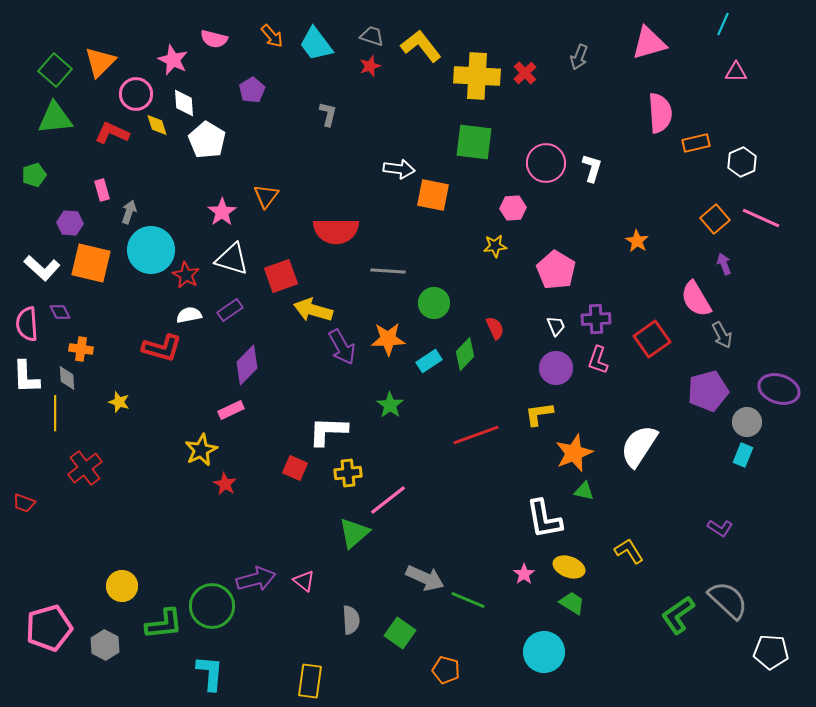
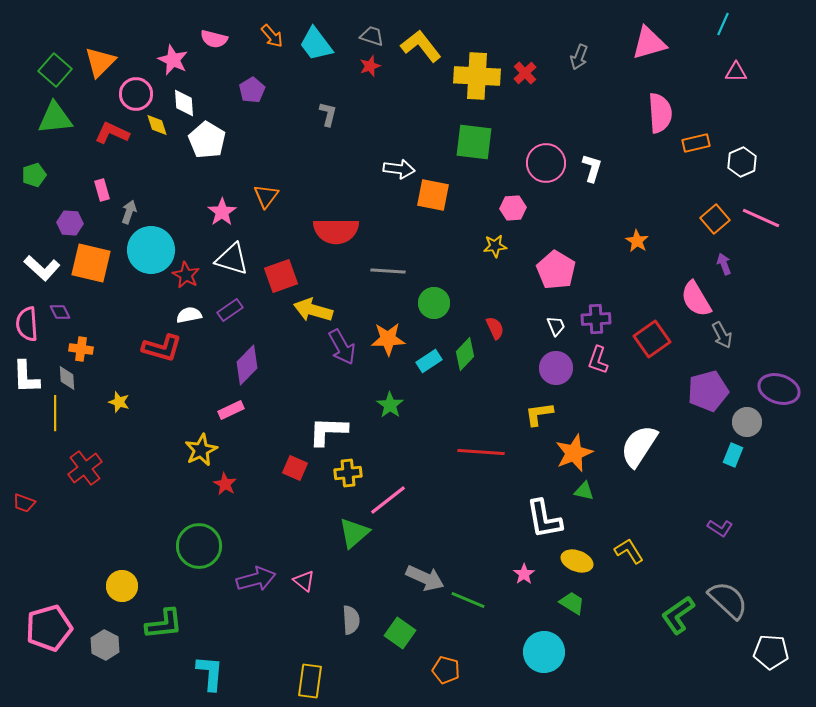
red line at (476, 435): moved 5 px right, 17 px down; rotated 24 degrees clockwise
cyan rectangle at (743, 455): moved 10 px left
yellow ellipse at (569, 567): moved 8 px right, 6 px up
green circle at (212, 606): moved 13 px left, 60 px up
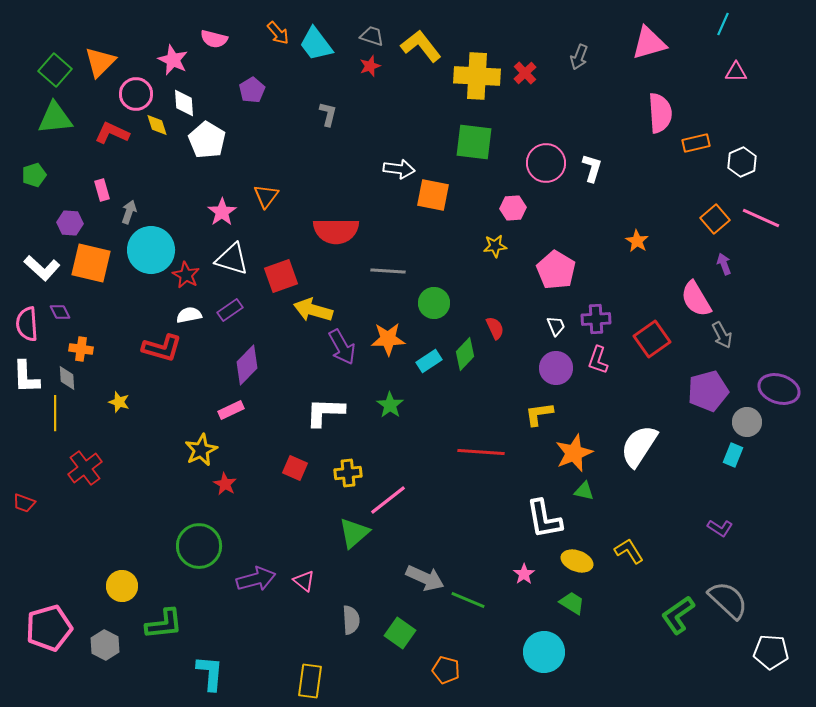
orange arrow at (272, 36): moved 6 px right, 3 px up
white L-shape at (328, 431): moved 3 px left, 19 px up
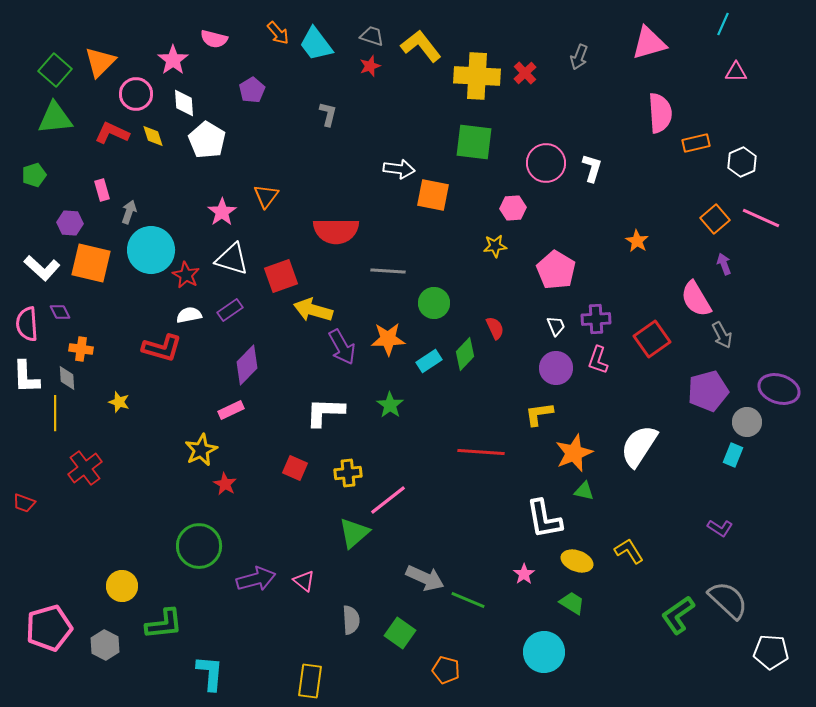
pink star at (173, 60): rotated 12 degrees clockwise
yellow diamond at (157, 125): moved 4 px left, 11 px down
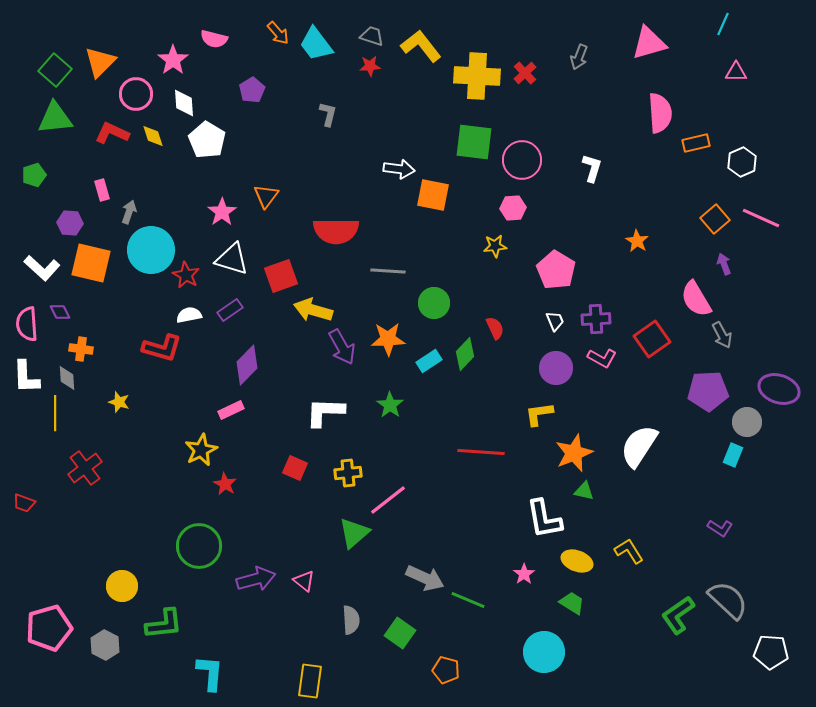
red star at (370, 66): rotated 15 degrees clockwise
pink circle at (546, 163): moved 24 px left, 3 px up
white trapezoid at (556, 326): moved 1 px left, 5 px up
pink L-shape at (598, 360): moved 4 px right, 2 px up; rotated 80 degrees counterclockwise
purple pentagon at (708, 391): rotated 12 degrees clockwise
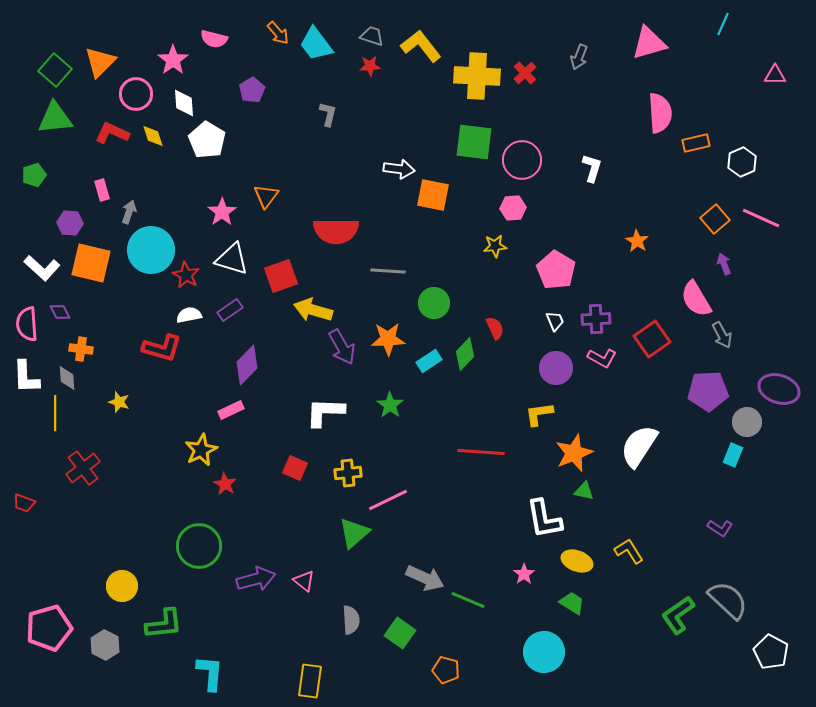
pink triangle at (736, 72): moved 39 px right, 3 px down
red cross at (85, 468): moved 2 px left
pink line at (388, 500): rotated 12 degrees clockwise
white pentagon at (771, 652): rotated 24 degrees clockwise
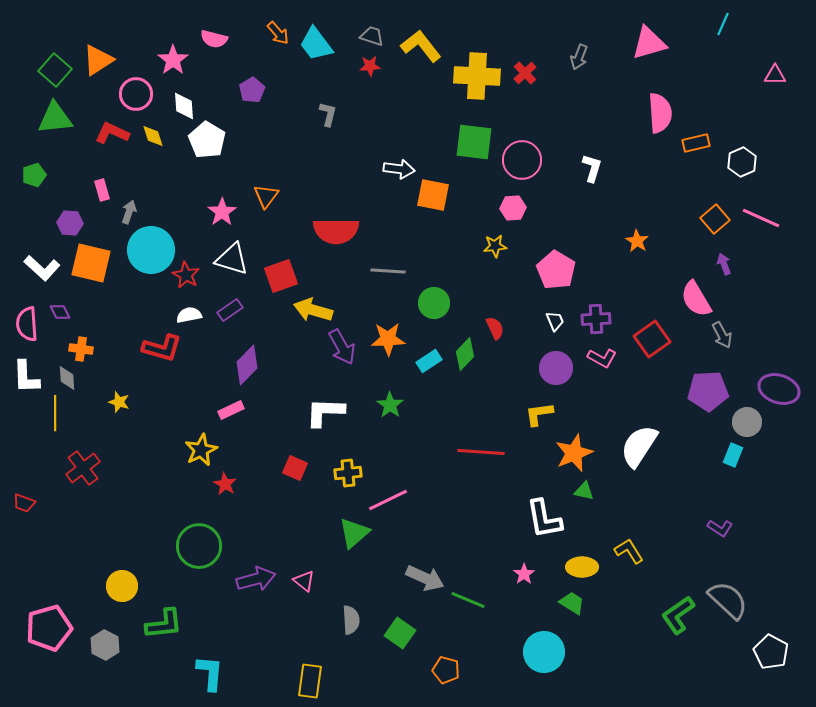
orange triangle at (100, 62): moved 2 px left, 2 px up; rotated 12 degrees clockwise
white diamond at (184, 103): moved 3 px down
yellow ellipse at (577, 561): moved 5 px right, 6 px down; rotated 20 degrees counterclockwise
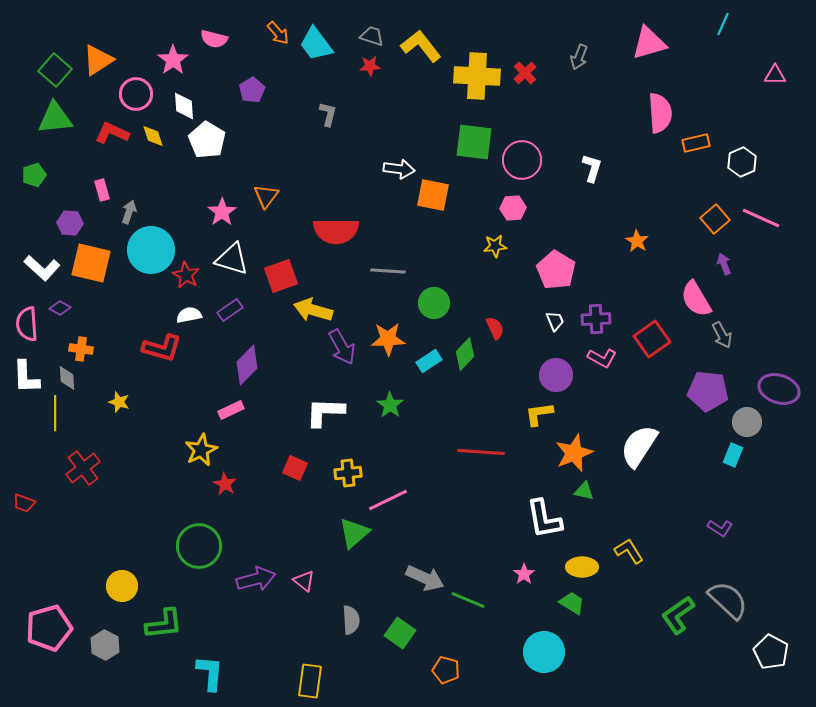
purple diamond at (60, 312): moved 4 px up; rotated 35 degrees counterclockwise
purple circle at (556, 368): moved 7 px down
purple pentagon at (708, 391): rotated 9 degrees clockwise
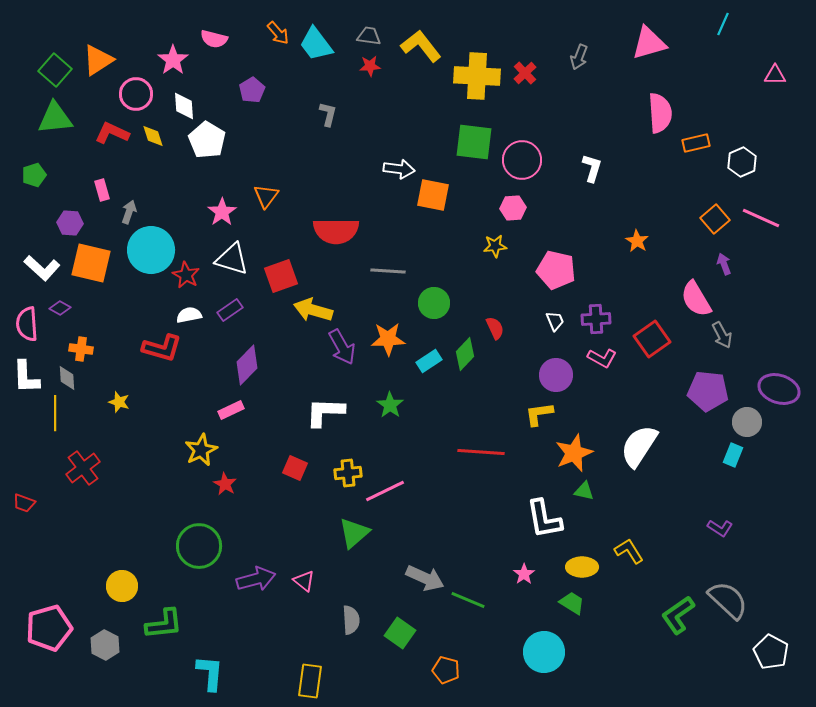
gray trapezoid at (372, 36): moved 3 px left; rotated 10 degrees counterclockwise
pink pentagon at (556, 270): rotated 18 degrees counterclockwise
pink line at (388, 500): moved 3 px left, 9 px up
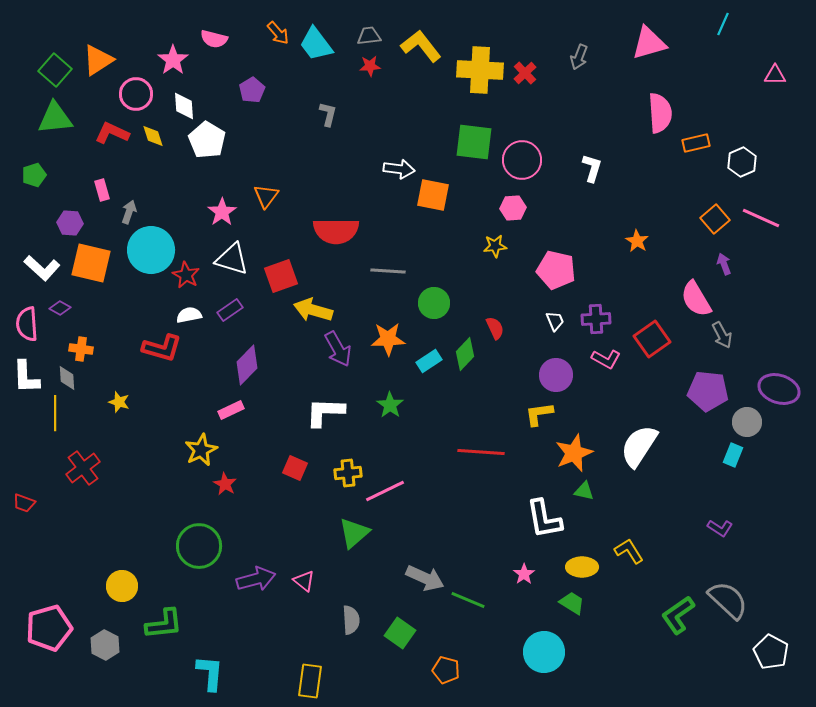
gray trapezoid at (369, 36): rotated 15 degrees counterclockwise
yellow cross at (477, 76): moved 3 px right, 6 px up
purple arrow at (342, 347): moved 4 px left, 2 px down
pink L-shape at (602, 358): moved 4 px right, 1 px down
